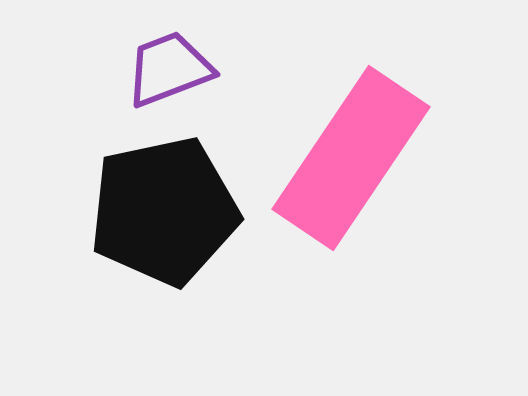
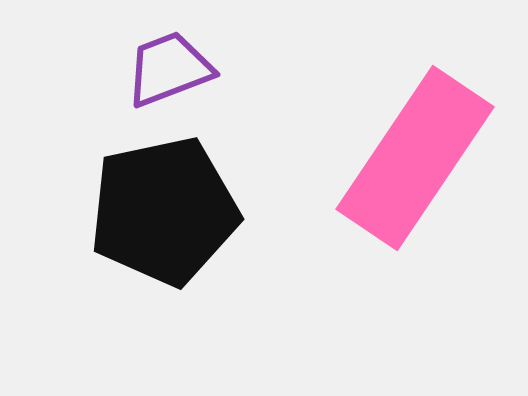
pink rectangle: moved 64 px right
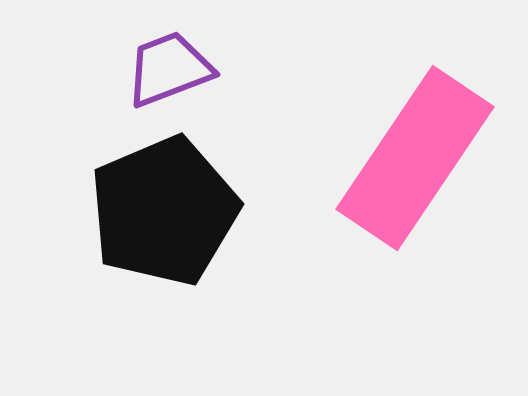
black pentagon: rotated 11 degrees counterclockwise
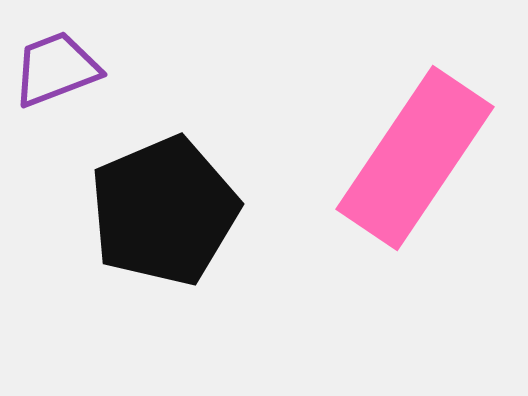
purple trapezoid: moved 113 px left
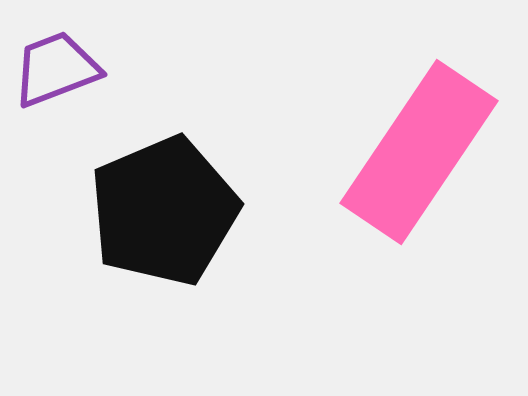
pink rectangle: moved 4 px right, 6 px up
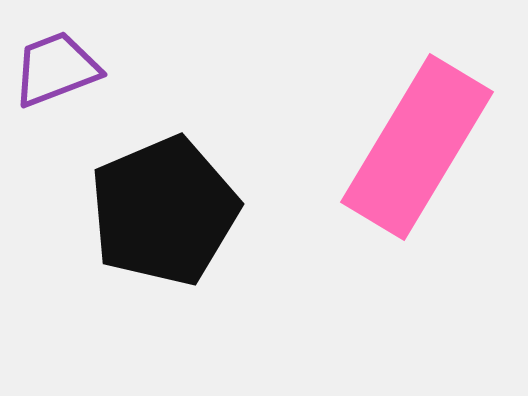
pink rectangle: moved 2 px left, 5 px up; rotated 3 degrees counterclockwise
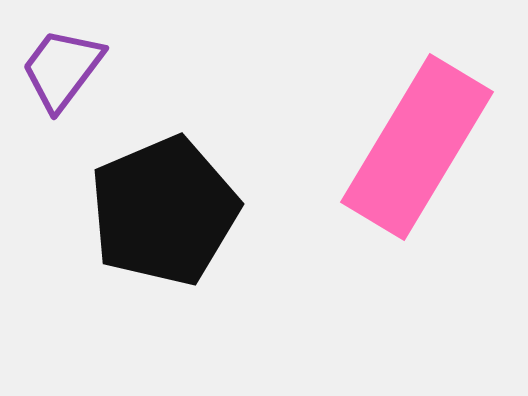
purple trapezoid: moved 6 px right; rotated 32 degrees counterclockwise
